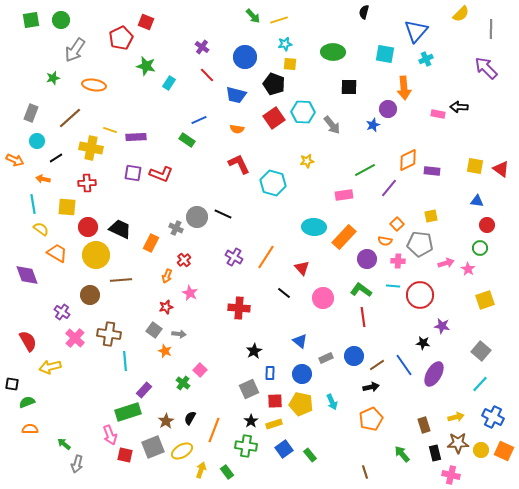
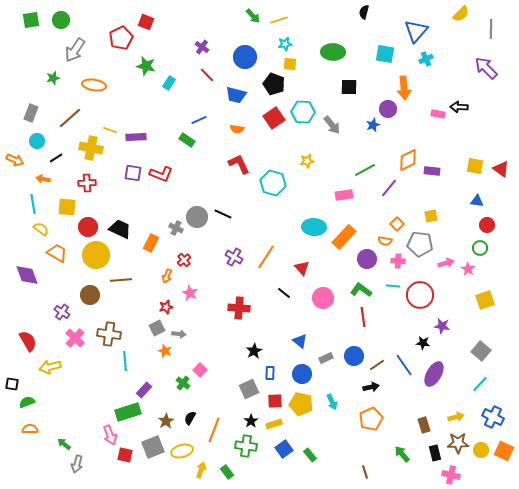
gray square at (154, 330): moved 3 px right, 2 px up; rotated 28 degrees clockwise
yellow ellipse at (182, 451): rotated 15 degrees clockwise
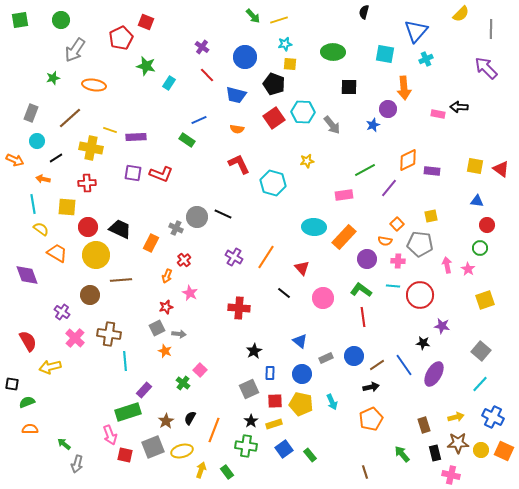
green square at (31, 20): moved 11 px left
pink arrow at (446, 263): moved 1 px right, 2 px down; rotated 84 degrees counterclockwise
